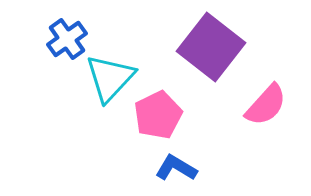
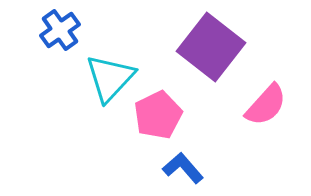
blue cross: moved 7 px left, 9 px up
blue L-shape: moved 7 px right; rotated 18 degrees clockwise
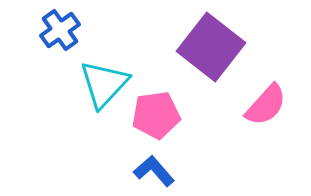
cyan triangle: moved 6 px left, 6 px down
pink pentagon: moved 2 px left; rotated 18 degrees clockwise
blue L-shape: moved 29 px left, 3 px down
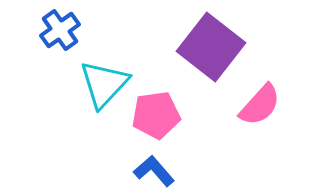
pink semicircle: moved 6 px left
